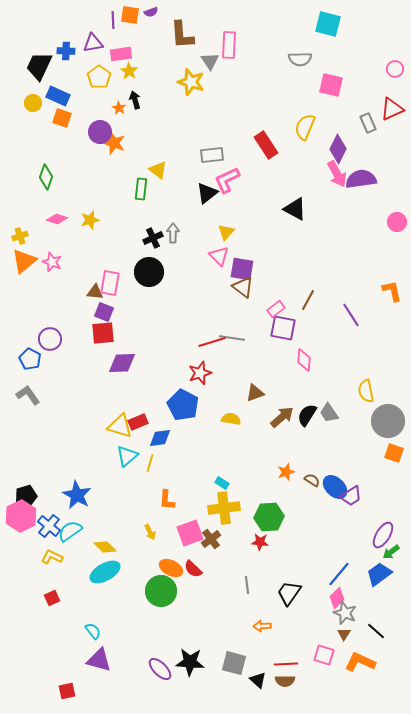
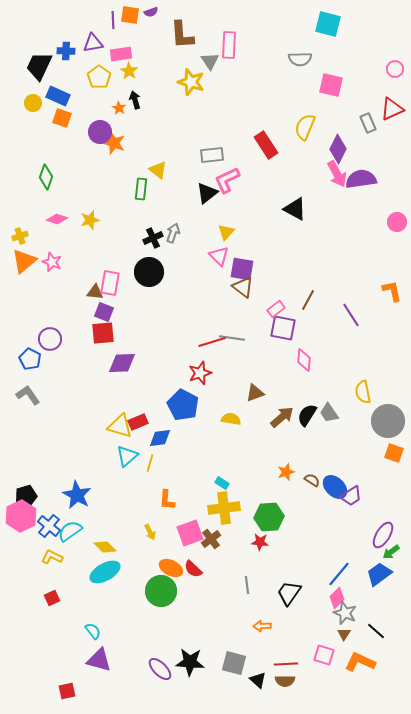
gray arrow at (173, 233): rotated 18 degrees clockwise
yellow semicircle at (366, 391): moved 3 px left, 1 px down
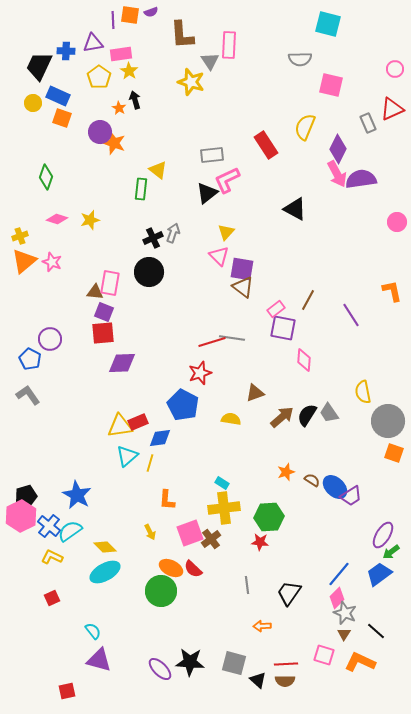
yellow triangle at (120, 426): rotated 24 degrees counterclockwise
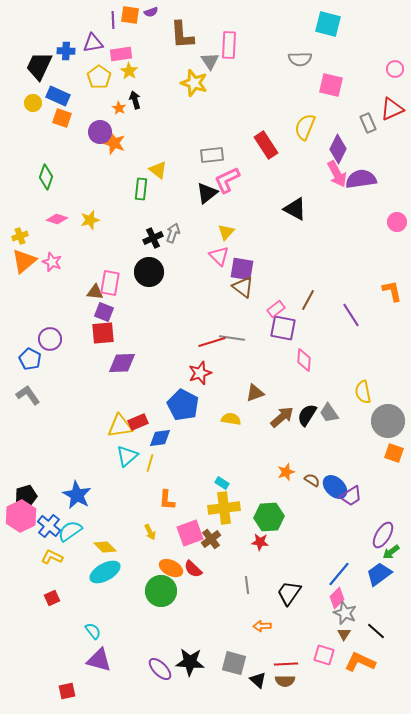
yellow star at (191, 82): moved 3 px right, 1 px down
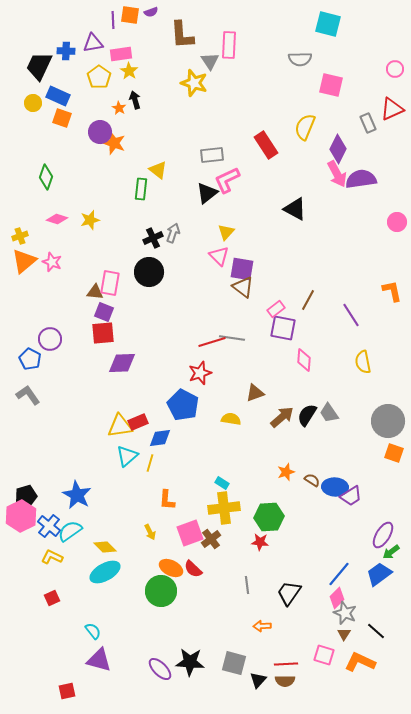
yellow semicircle at (363, 392): moved 30 px up
blue ellipse at (335, 487): rotated 40 degrees counterclockwise
black triangle at (258, 680): rotated 30 degrees clockwise
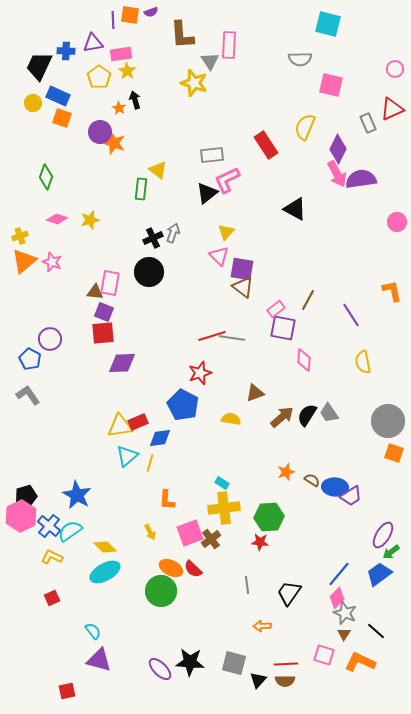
yellow star at (129, 71): moved 2 px left
red line at (212, 342): moved 6 px up
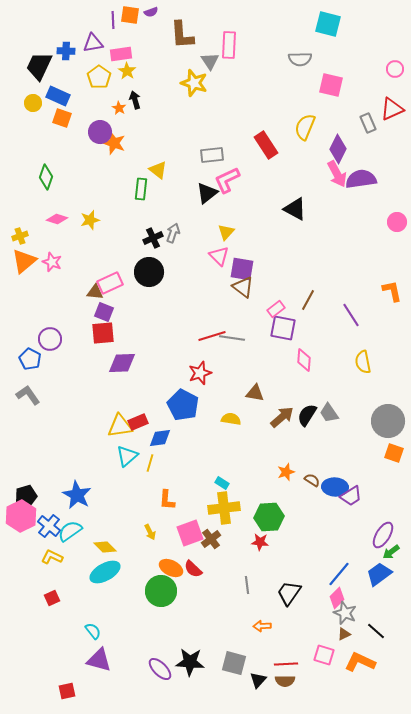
pink rectangle at (110, 283): rotated 55 degrees clockwise
brown triangle at (255, 393): rotated 30 degrees clockwise
brown triangle at (344, 634): rotated 32 degrees clockwise
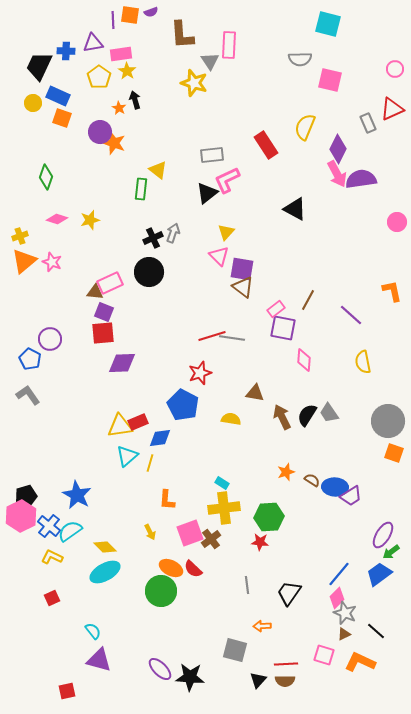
pink square at (331, 85): moved 1 px left, 5 px up
purple line at (351, 315): rotated 15 degrees counterclockwise
brown arrow at (282, 417): rotated 75 degrees counterclockwise
black star at (190, 662): moved 15 px down
gray square at (234, 663): moved 1 px right, 13 px up
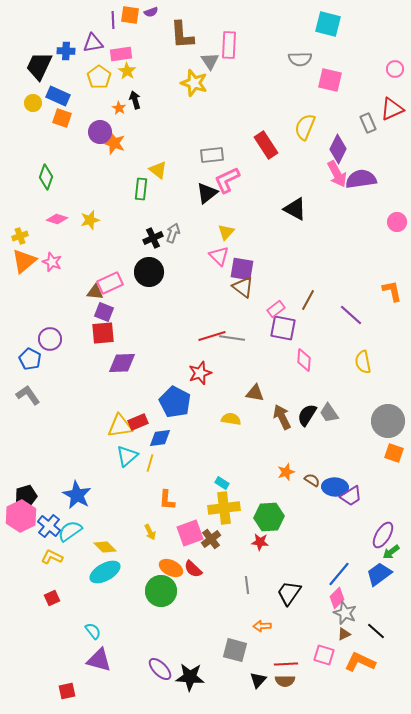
blue pentagon at (183, 405): moved 8 px left, 3 px up
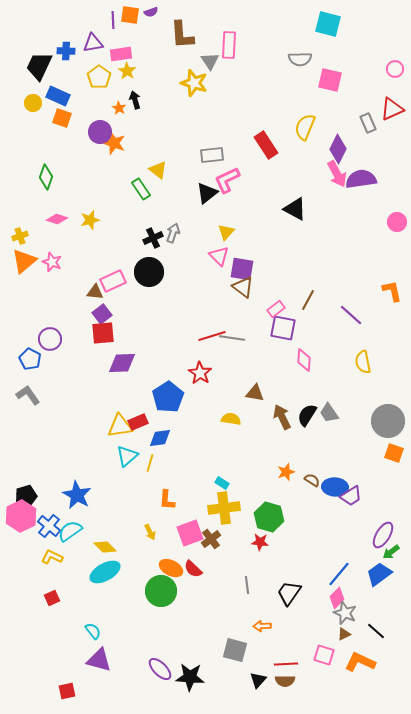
green rectangle at (141, 189): rotated 40 degrees counterclockwise
pink rectangle at (110, 283): moved 3 px right, 2 px up
purple square at (104, 312): moved 2 px left, 2 px down; rotated 30 degrees clockwise
red star at (200, 373): rotated 20 degrees counterclockwise
blue pentagon at (175, 402): moved 7 px left, 5 px up; rotated 12 degrees clockwise
green hexagon at (269, 517): rotated 20 degrees clockwise
